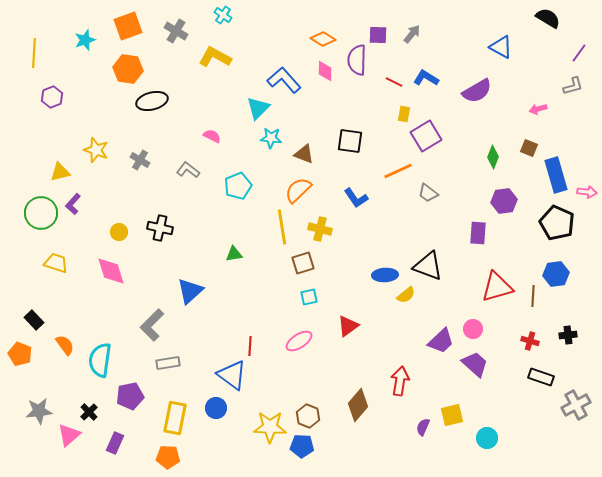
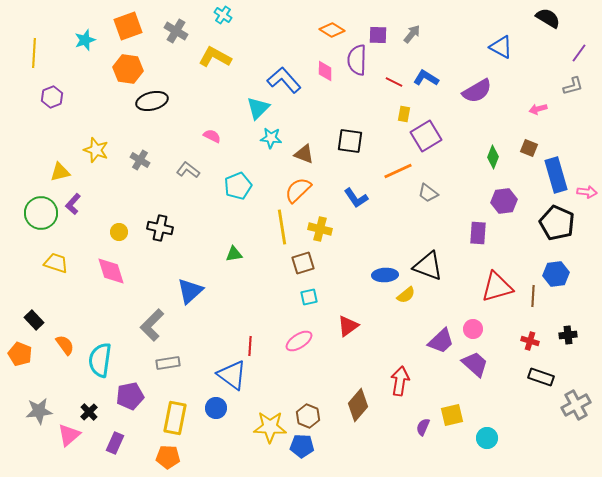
orange diamond at (323, 39): moved 9 px right, 9 px up
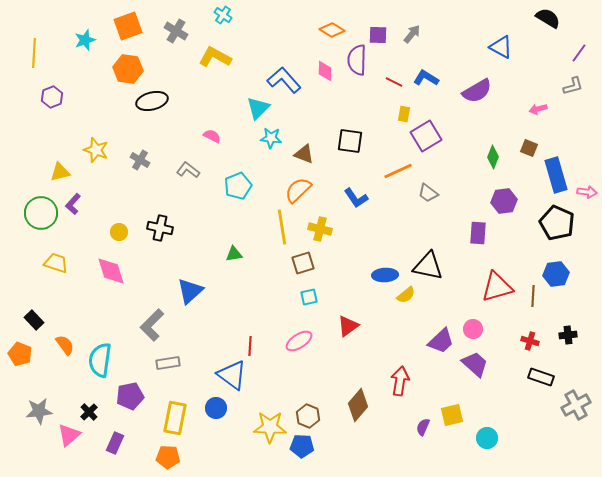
black triangle at (428, 266): rotated 8 degrees counterclockwise
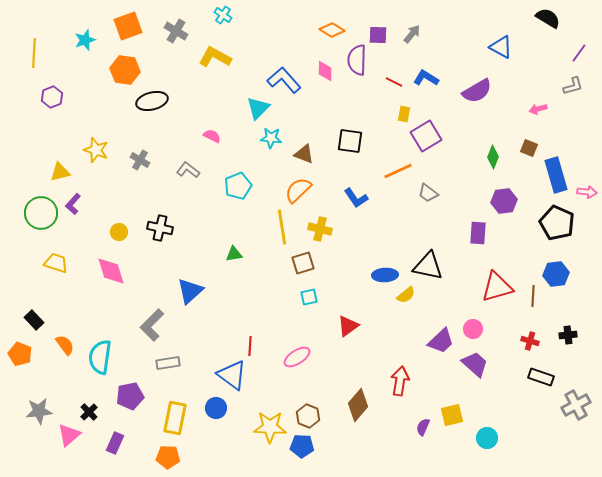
orange hexagon at (128, 69): moved 3 px left, 1 px down
pink ellipse at (299, 341): moved 2 px left, 16 px down
cyan semicircle at (100, 360): moved 3 px up
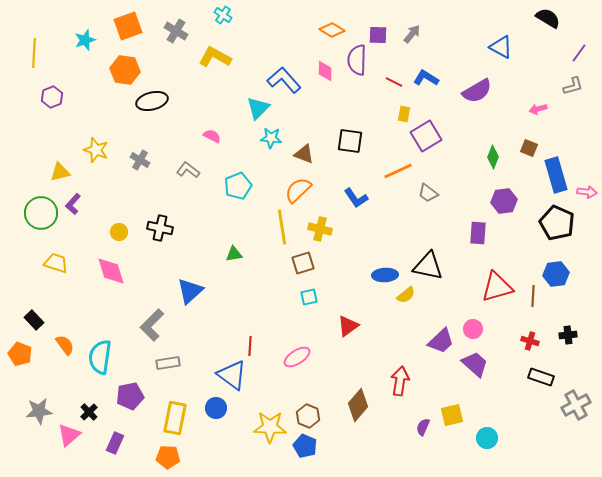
blue pentagon at (302, 446): moved 3 px right; rotated 20 degrees clockwise
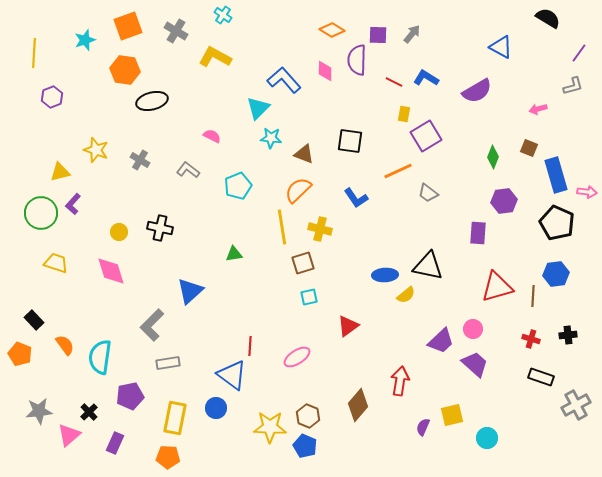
red cross at (530, 341): moved 1 px right, 2 px up
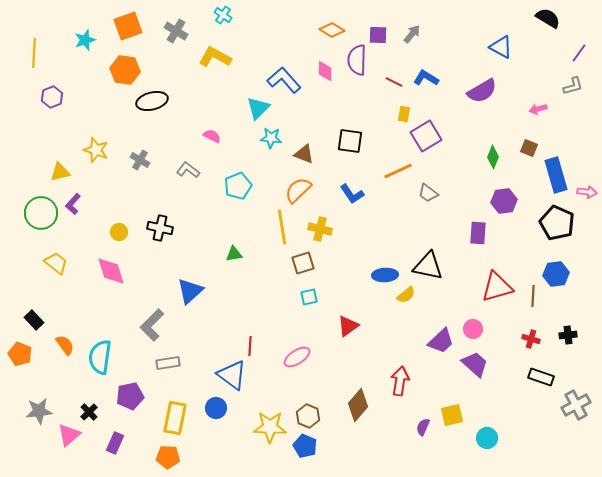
purple semicircle at (477, 91): moved 5 px right
blue L-shape at (356, 198): moved 4 px left, 4 px up
yellow trapezoid at (56, 263): rotated 20 degrees clockwise
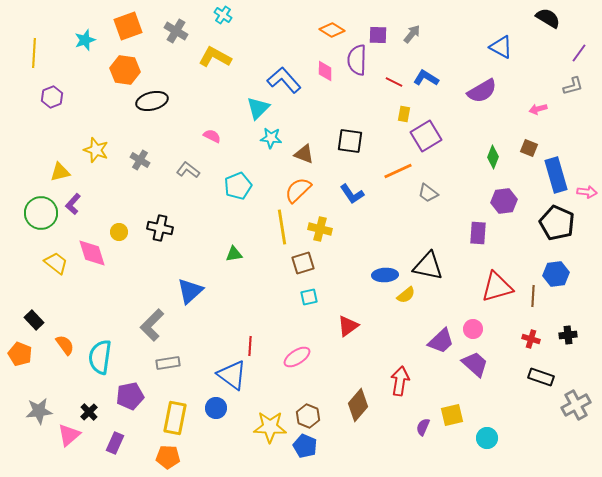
pink diamond at (111, 271): moved 19 px left, 18 px up
